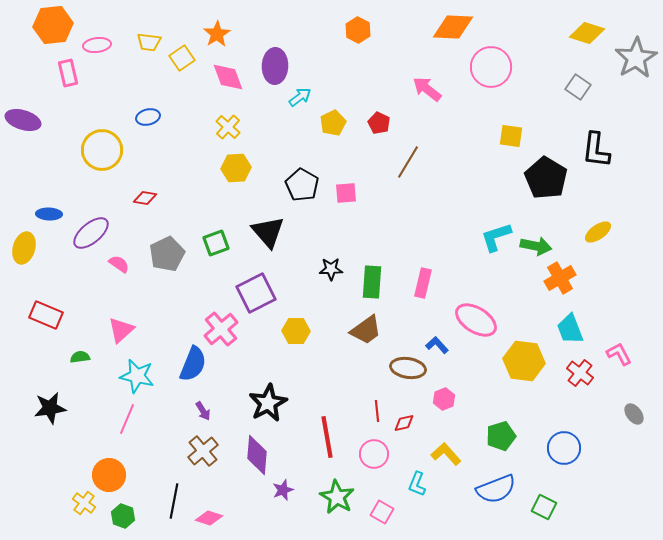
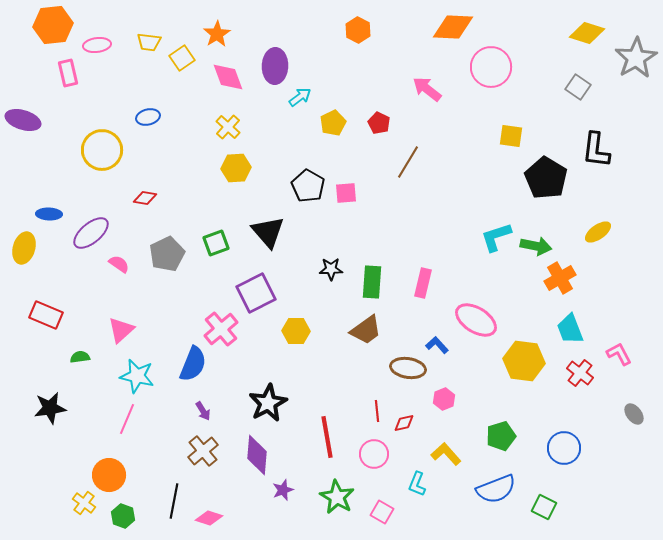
black pentagon at (302, 185): moved 6 px right, 1 px down
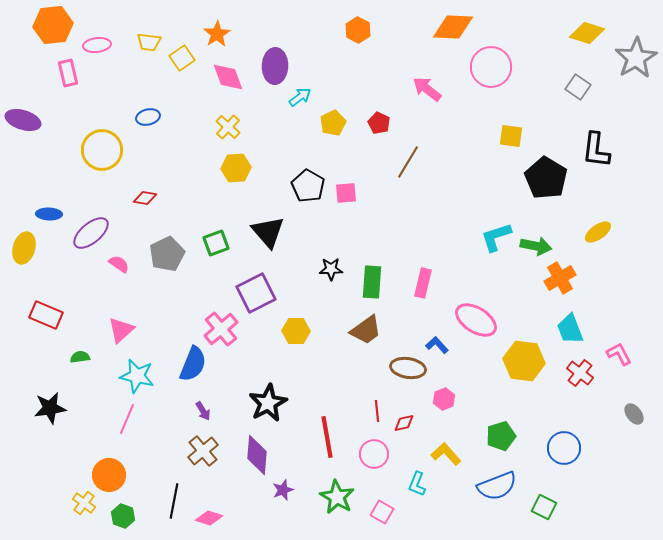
blue semicircle at (496, 489): moved 1 px right, 3 px up
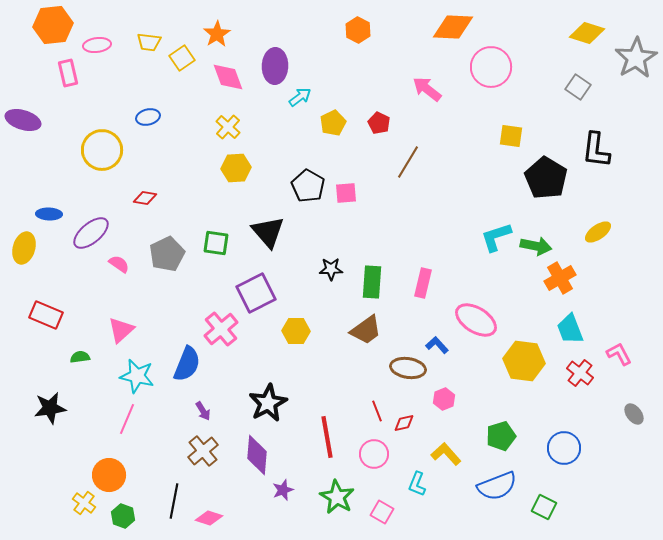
green square at (216, 243): rotated 28 degrees clockwise
blue semicircle at (193, 364): moved 6 px left
red line at (377, 411): rotated 15 degrees counterclockwise
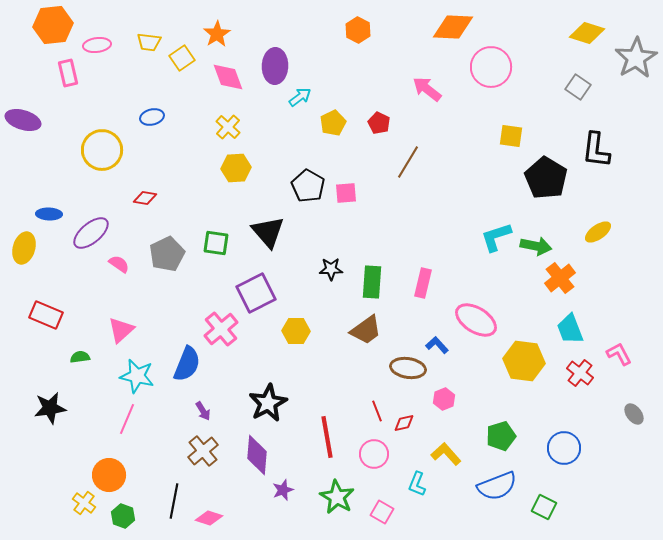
blue ellipse at (148, 117): moved 4 px right
orange cross at (560, 278): rotated 8 degrees counterclockwise
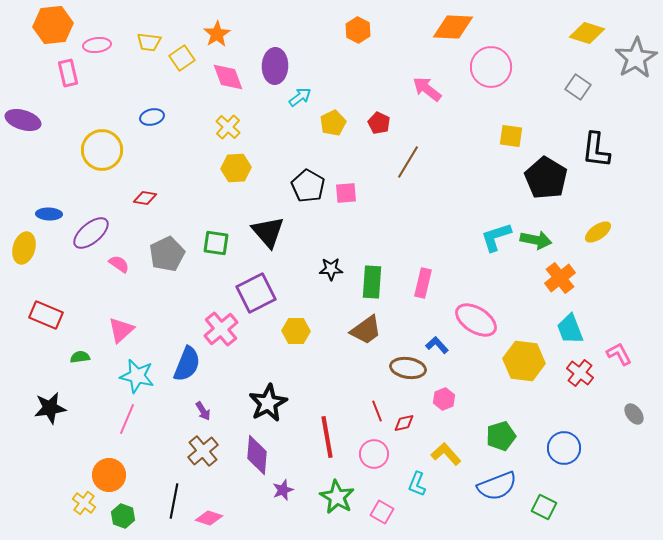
green arrow at (536, 246): moved 6 px up
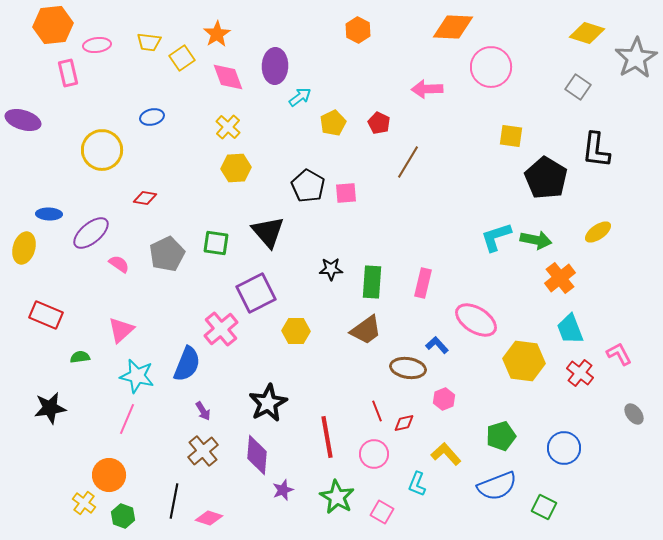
pink arrow at (427, 89): rotated 40 degrees counterclockwise
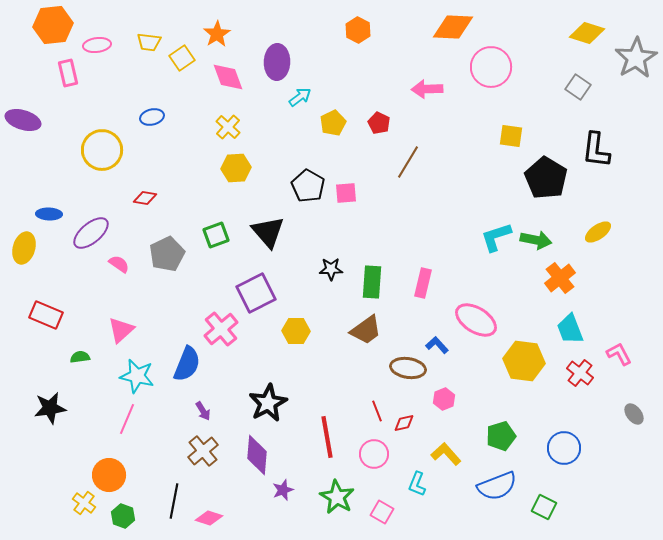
purple ellipse at (275, 66): moved 2 px right, 4 px up
green square at (216, 243): moved 8 px up; rotated 28 degrees counterclockwise
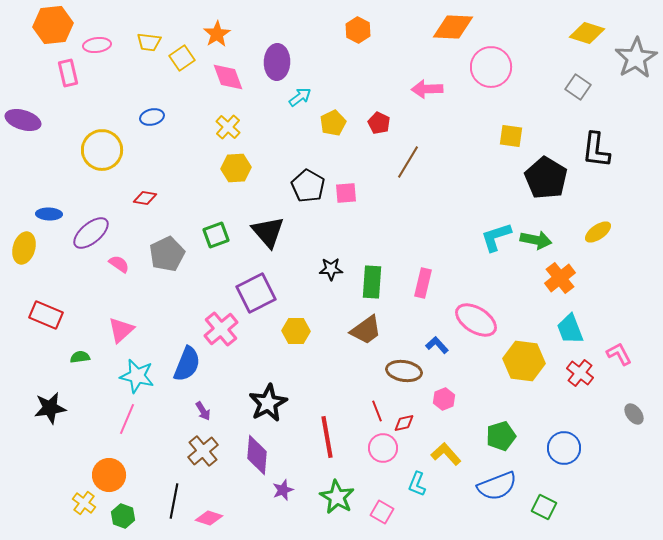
brown ellipse at (408, 368): moved 4 px left, 3 px down
pink circle at (374, 454): moved 9 px right, 6 px up
